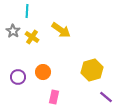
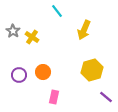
cyan line: moved 30 px right; rotated 40 degrees counterclockwise
yellow arrow: moved 23 px right; rotated 78 degrees clockwise
purple circle: moved 1 px right, 2 px up
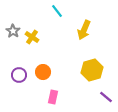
pink rectangle: moved 1 px left
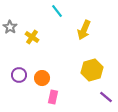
gray star: moved 3 px left, 4 px up
orange circle: moved 1 px left, 6 px down
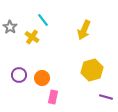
cyan line: moved 14 px left, 9 px down
purple line: rotated 24 degrees counterclockwise
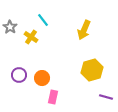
yellow cross: moved 1 px left
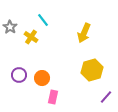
yellow arrow: moved 3 px down
purple line: rotated 64 degrees counterclockwise
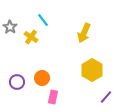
yellow hexagon: rotated 15 degrees counterclockwise
purple circle: moved 2 px left, 7 px down
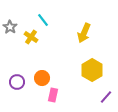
pink rectangle: moved 2 px up
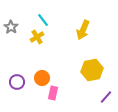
gray star: moved 1 px right
yellow arrow: moved 1 px left, 3 px up
yellow cross: moved 6 px right; rotated 24 degrees clockwise
yellow hexagon: rotated 20 degrees clockwise
pink rectangle: moved 2 px up
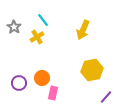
gray star: moved 3 px right
purple circle: moved 2 px right, 1 px down
